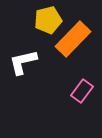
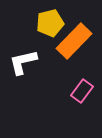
yellow pentagon: moved 2 px right, 3 px down
orange rectangle: moved 1 px right, 2 px down
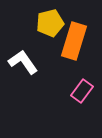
orange rectangle: rotated 27 degrees counterclockwise
white L-shape: rotated 68 degrees clockwise
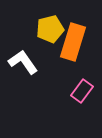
yellow pentagon: moved 6 px down
orange rectangle: moved 1 px left, 1 px down
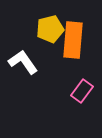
orange rectangle: moved 2 px up; rotated 12 degrees counterclockwise
